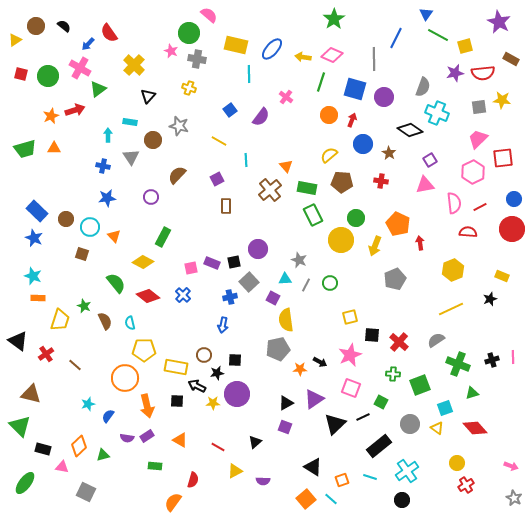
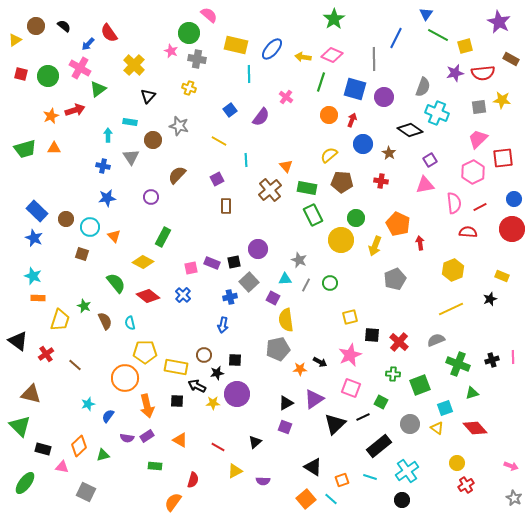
gray semicircle at (436, 340): rotated 12 degrees clockwise
yellow pentagon at (144, 350): moved 1 px right, 2 px down
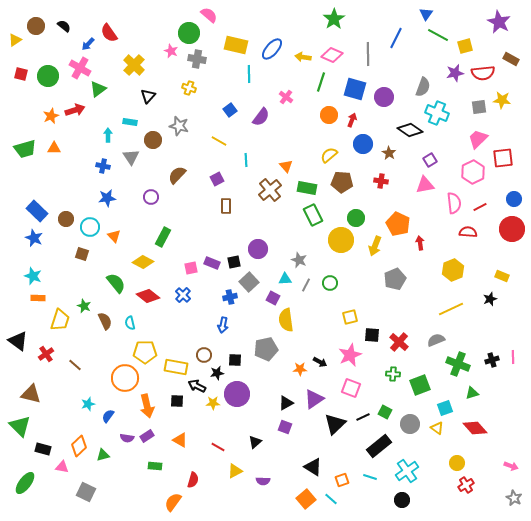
gray line at (374, 59): moved 6 px left, 5 px up
gray pentagon at (278, 349): moved 12 px left
green square at (381, 402): moved 4 px right, 10 px down
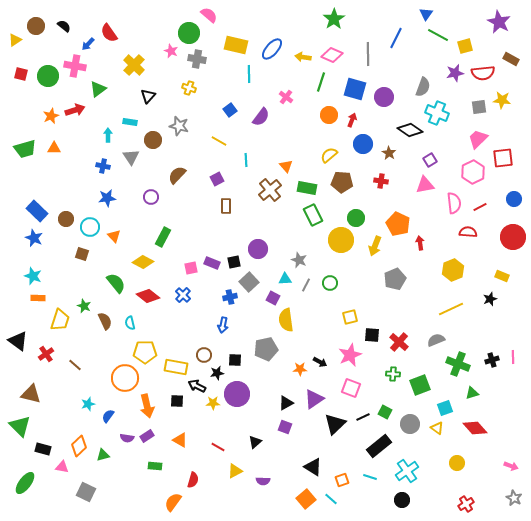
pink cross at (80, 68): moved 5 px left, 2 px up; rotated 20 degrees counterclockwise
red circle at (512, 229): moved 1 px right, 8 px down
red cross at (466, 485): moved 19 px down
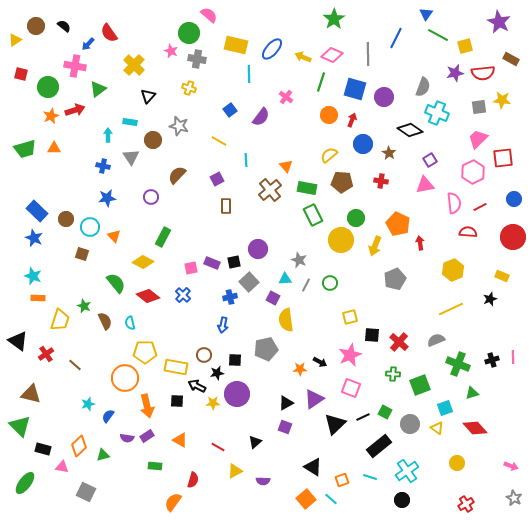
yellow arrow at (303, 57): rotated 14 degrees clockwise
green circle at (48, 76): moved 11 px down
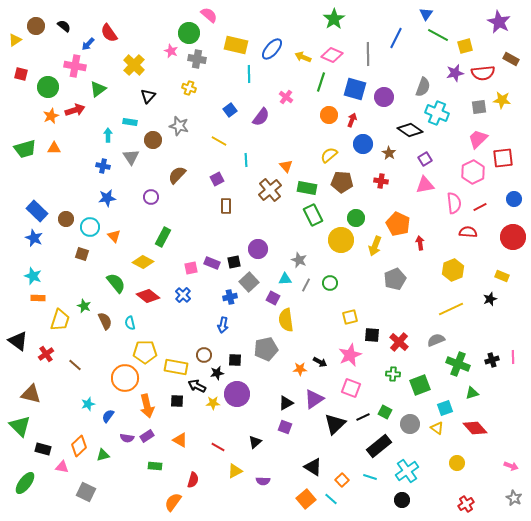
purple square at (430, 160): moved 5 px left, 1 px up
orange square at (342, 480): rotated 24 degrees counterclockwise
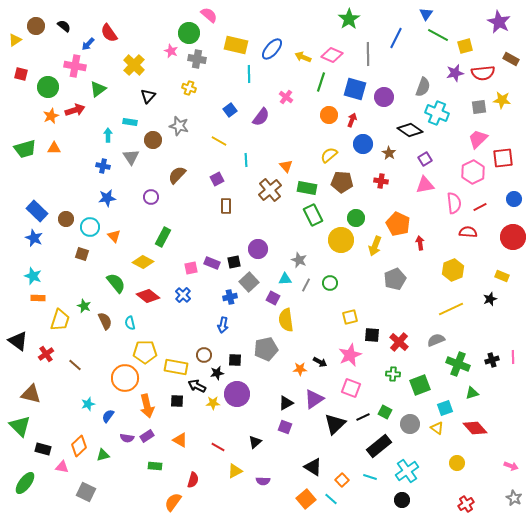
green star at (334, 19): moved 15 px right
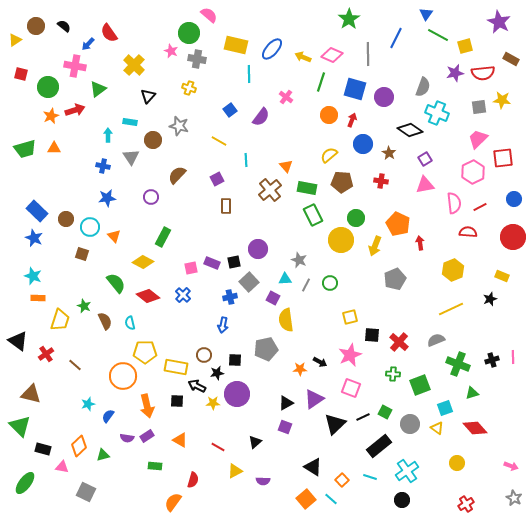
orange circle at (125, 378): moved 2 px left, 2 px up
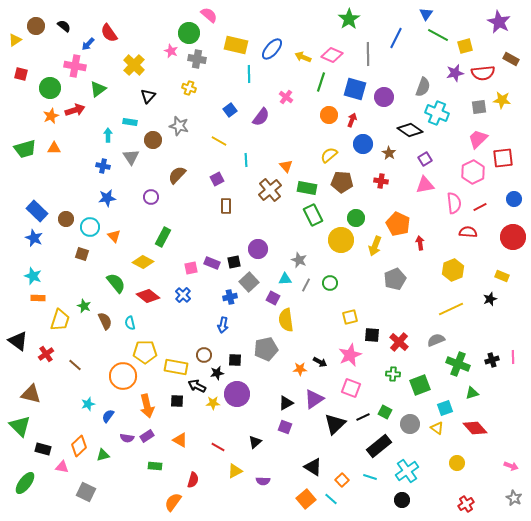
green circle at (48, 87): moved 2 px right, 1 px down
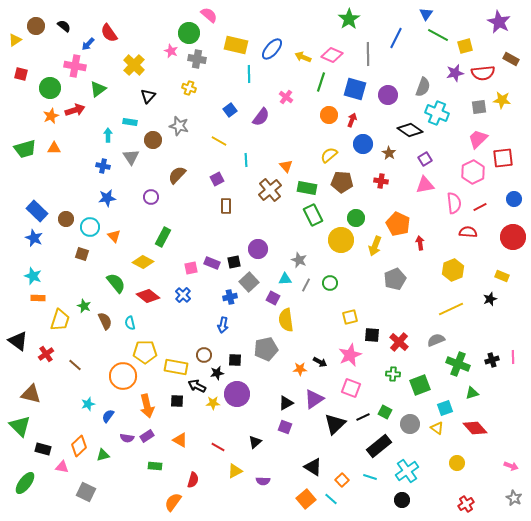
purple circle at (384, 97): moved 4 px right, 2 px up
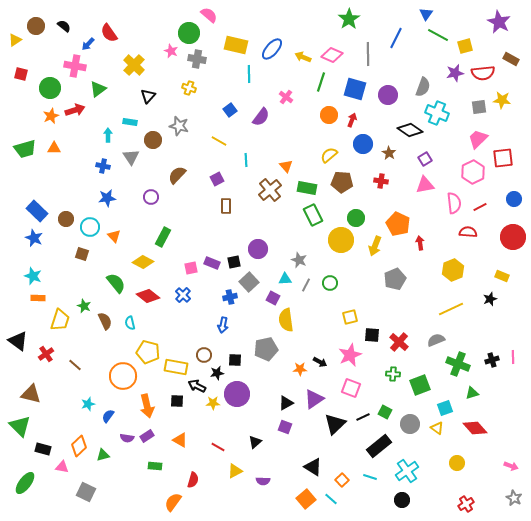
yellow pentagon at (145, 352): moved 3 px right; rotated 15 degrees clockwise
